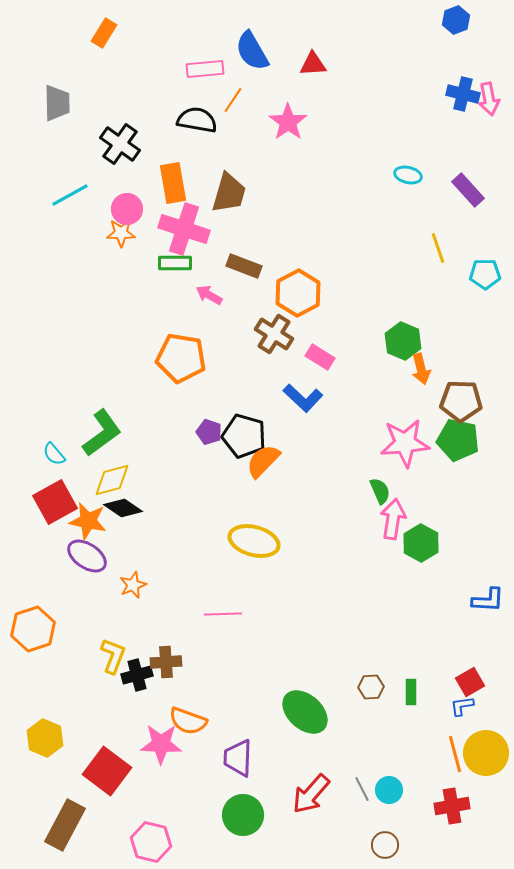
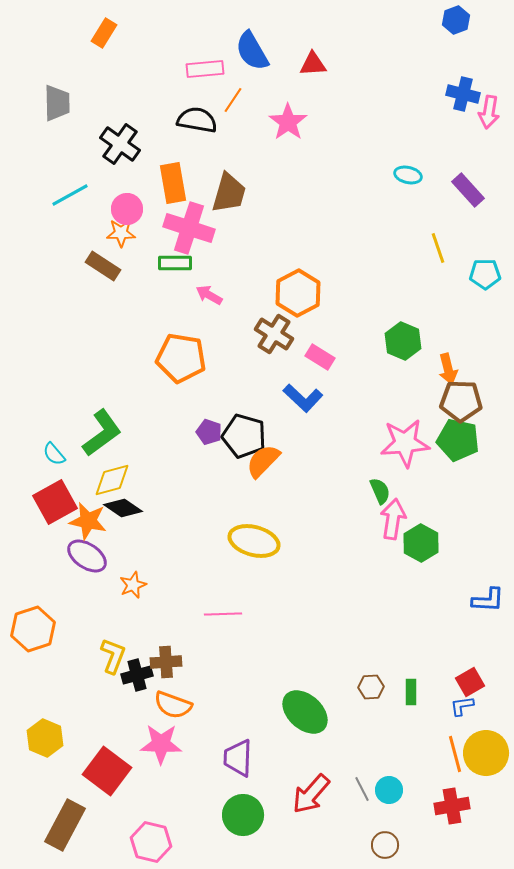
pink arrow at (489, 99): moved 13 px down; rotated 20 degrees clockwise
pink cross at (184, 229): moved 5 px right, 1 px up
brown rectangle at (244, 266): moved 141 px left; rotated 12 degrees clockwise
orange arrow at (421, 369): moved 27 px right
orange semicircle at (188, 721): moved 15 px left, 16 px up
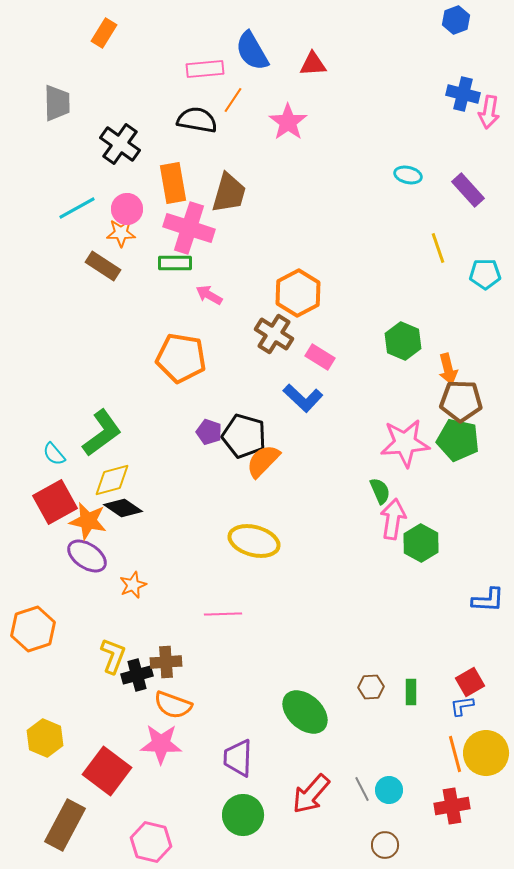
cyan line at (70, 195): moved 7 px right, 13 px down
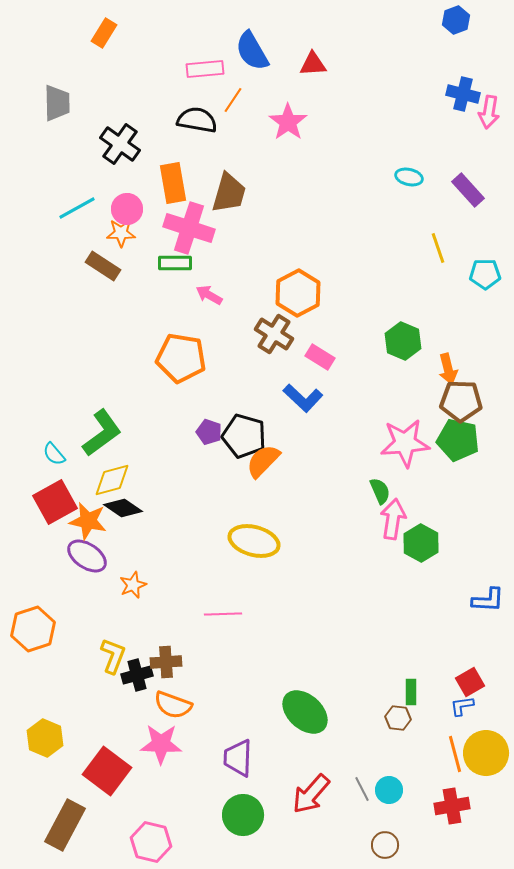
cyan ellipse at (408, 175): moved 1 px right, 2 px down
brown hexagon at (371, 687): moved 27 px right, 31 px down; rotated 10 degrees clockwise
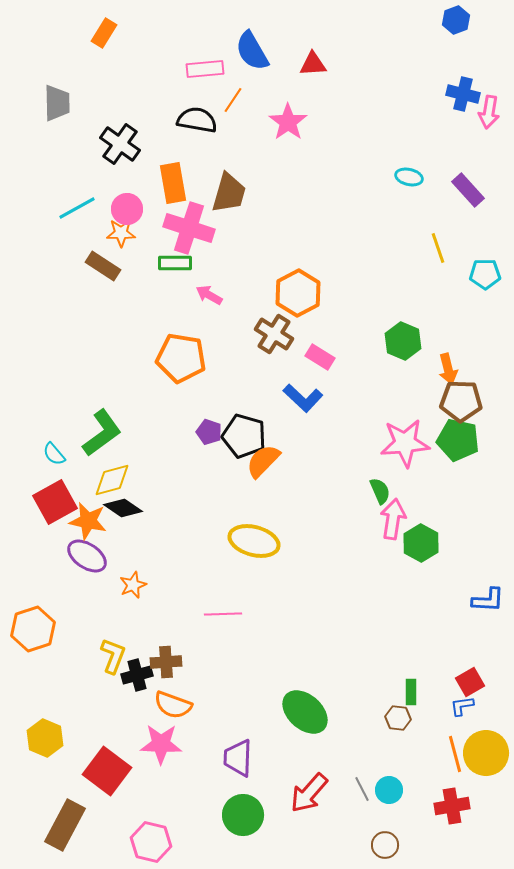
red arrow at (311, 794): moved 2 px left, 1 px up
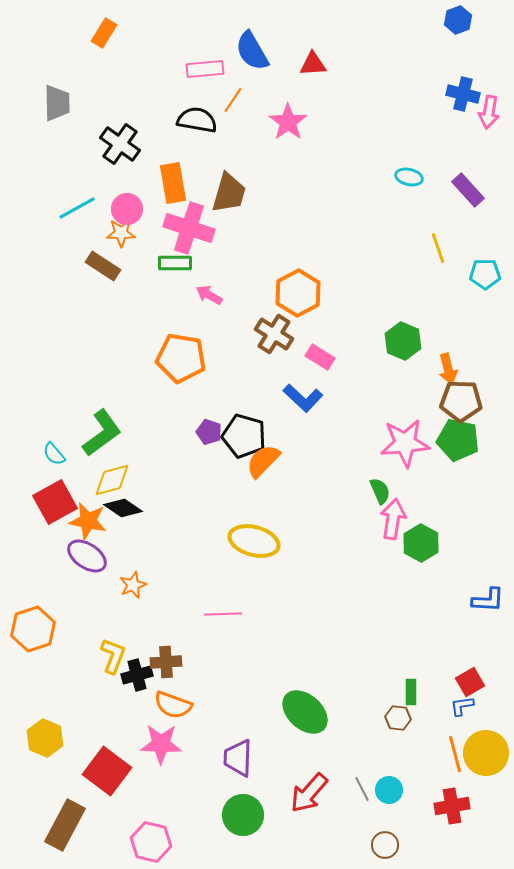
blue hexagon at (456, 20): moved 2 px right
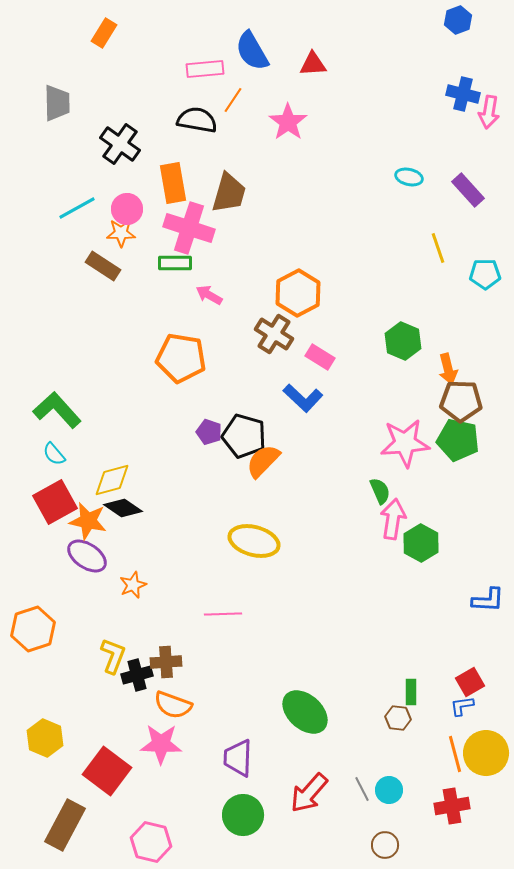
green L-shape at (102, 433): moved 45 px left, 23 px up; rotated 96 degrees counterclockwise
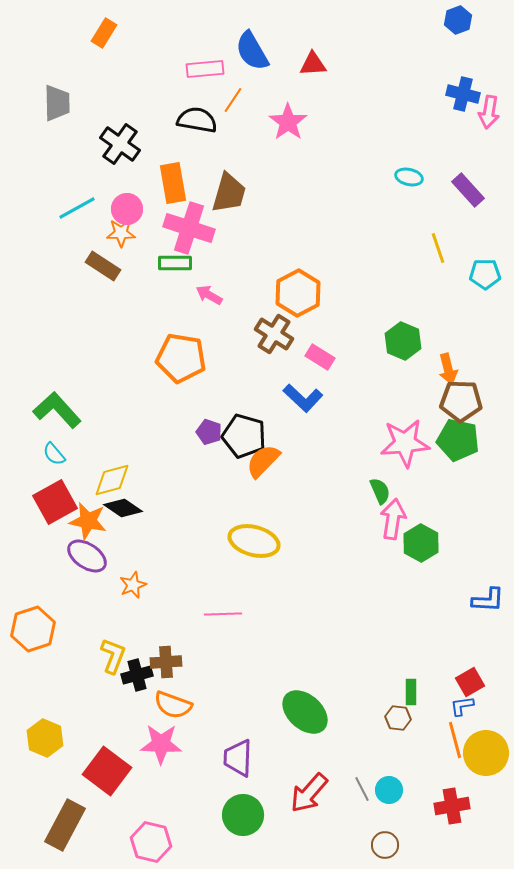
orange line at (455, 754): moved 14 px up
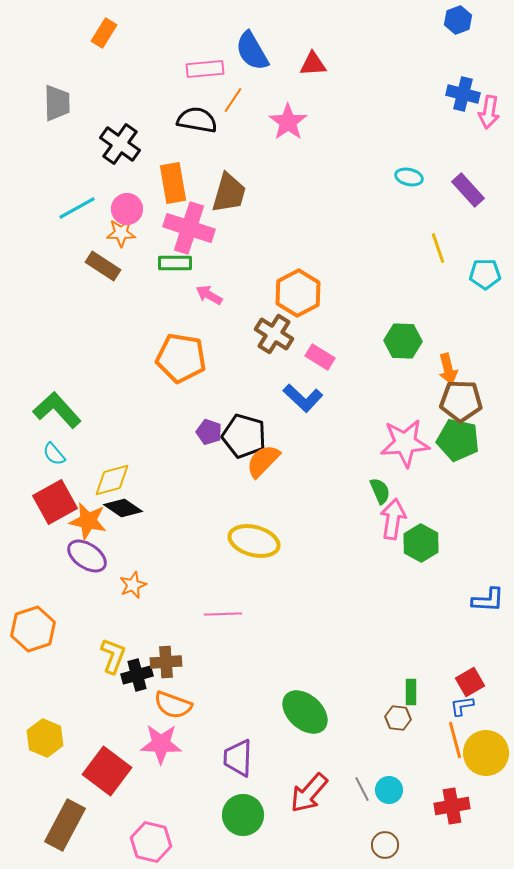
green hexagon at (403, 341): rotated 21 degrees counterclockwise
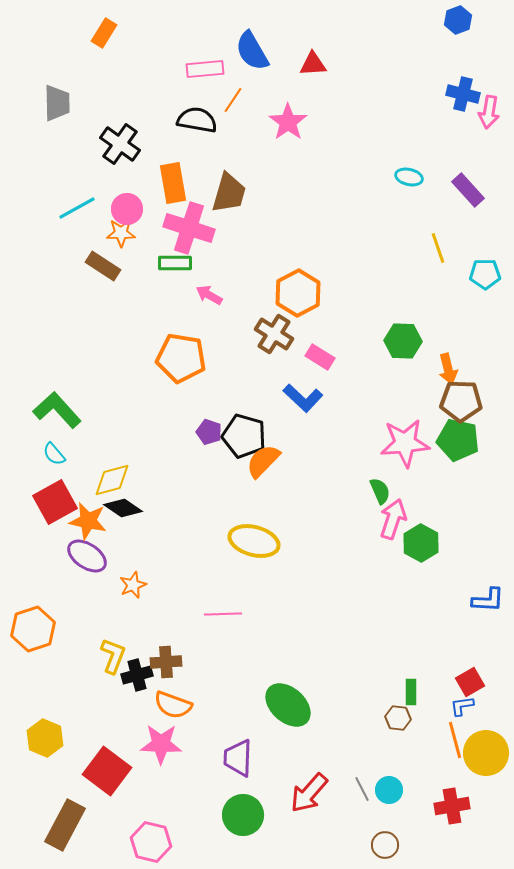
pink arrow at (393, 519): rotated 9 degrees clockwise
green ellipse at (305, 712): moved 17 px left, 7 px up
